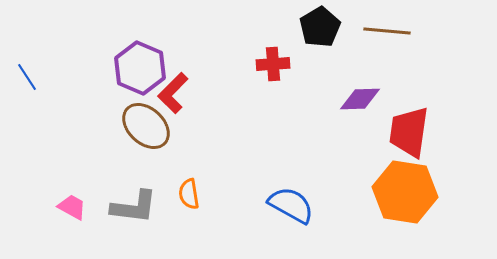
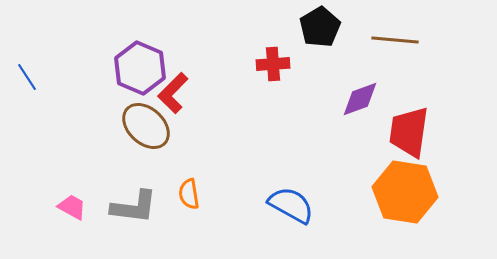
brown line: moved 8 px right, 9 px down
purple diamond: rotated 18 degrees counterclockwise
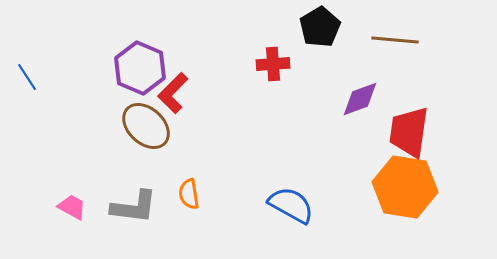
orange hexagon: moved 5 px up
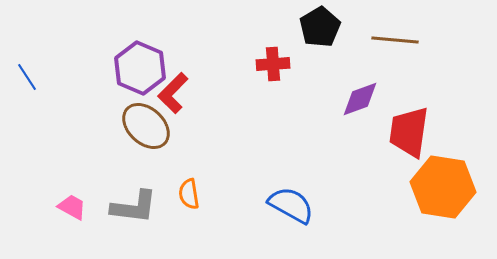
orange hexagon: moved 38 px right
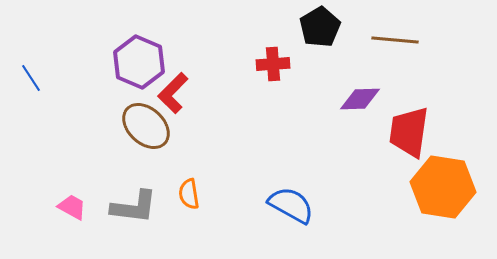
purple hexagon: moved 1 px left, 6 px up
blue line: moved 4 px right, 1 px down
purple diamond: rotated 18 degrees clockwise
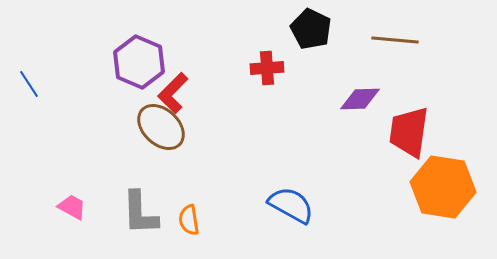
black pentagon: moved 9 px left, 2 px down; rotated 15 degrees counterclockwise
red cross: moved 6 px left, 4 px down
blue line: moved 2 px left, 6 px down
brown ellipse: moved 15 px right, 1 px down
orange semicircle: moved 26 px down
gray L-shape: moved 6 px right, 6 px down; rotated 81 degrees clockwise
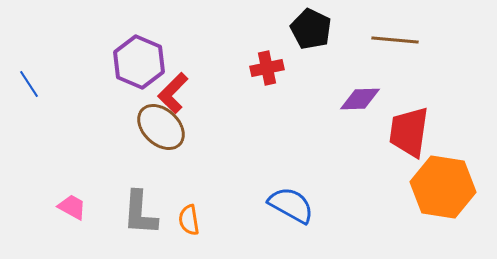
red cross: rotated 8 degrees counterclockwise
gray L-shape: rotated 6 degrees clockwise
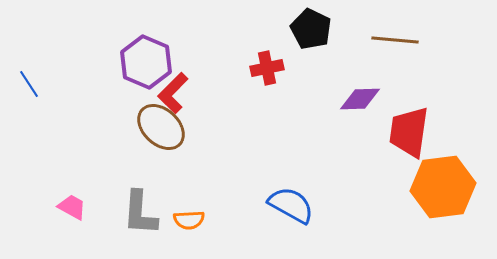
purple hexagon: moved 7 px right
orange hexagon: rotated 16 degrees counterclockwise
orange semicircle: rotated 84 degrees counterclockwise
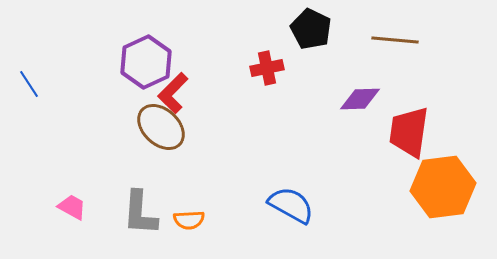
purple hexagon: rotated 12 degrees clockwise
